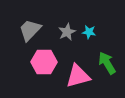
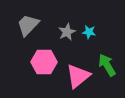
gray trapezoid: moved 2 px left, 5 px up
green arrow: moved 2 px down
pink triangle: rotated 24 degrees counterclockwise
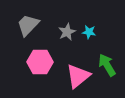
pink hexagon: moved 4 px left
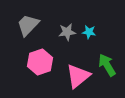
gray star: rotated 18 degrees clockwise
pink hexagon: rotated 20 degrees counterclockwise
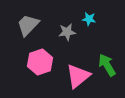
cyan star: moved 13 px up
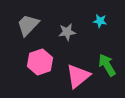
cyan star: moved 11 px right, 2 px down
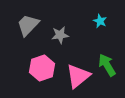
cyan star: rotated 16 degrees clockwise
gray star: moved 7 px left, 3 px down
pink hexagon: moved 2 px right, 6 px down
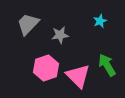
cyan star: rotated 24 degrees clockwise
gray trapezoid: moved 1 px up
pink hexagon: moved 4 px right
pink triangle: rotated 36 degrees counterclockwise
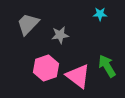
cyan star: moved 7 px up; rotated 24 degrees clockwise
green arrow: moved 1 px down
pink triangle: rotated 8 degrees counterclockwise
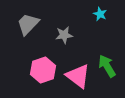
cyan star: rotated 24 degrees clockwise
gray star: moved 4 px right
pink hexagon: moved 3 px left, 2 px down
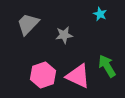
pink hexagon: moved 5 px down
pink triangle: rotated 12 degrees counterclockwise
